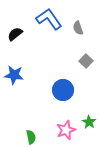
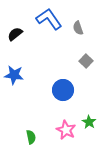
pink star: rotated 24 degrees counterclockwise
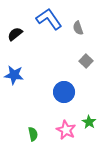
blue circle: moved 1 px right, 2 px down
green semicircle: moved 2 px right, 3 px up
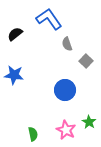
gray semicircle: moved 11 px left, 16 px down
blue circle: moved 1 px right, 2 px up
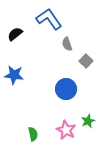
blue circle: moved 1 px right, 1 px up
green star: moved 1 px left, 1 px up; rotated 16 degrees clockwise
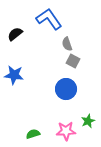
gray square: moved 13 px left; rotated 16 degrees counterclockwise
pink star: moved 1 px down; rotated 30 degrees counterclockwise
green semicircle: rotated 96 degrees counterclockwise
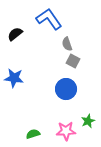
blue star: moved 3 px down
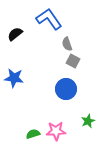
pink star: moved 10 px left
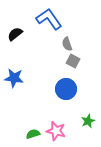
pink star: rotated 18 degrees clockwise
